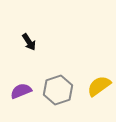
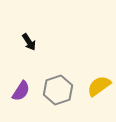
purple semicircle: rotated 145 degrees clockwise
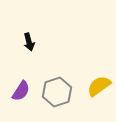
black arrow: rotated 18 degrees clockwise
gray hexagon: moved 1 px left, 2 px down
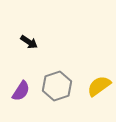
black arrow: rotated 42 degrees counterclockwise
gray hexagon: moved 6 px up
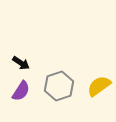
black arrow: moved 8 px left, 21 px down
gray hexagon: moved 2 px right
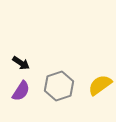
yellow semicircle: moved 1 px right, 1 px up
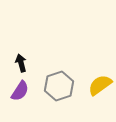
black arrow: rotated 138 degrees counterclockwise
purple semicircle: moved 1 px left
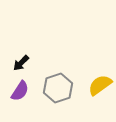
black arrow: rotated 120 degrees counterclockwise
gray hexagon: moved 1 px left, 2 px down
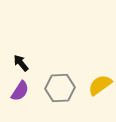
black arrow: rotated 96 degrees clockwise
gray hexagon: moved 2 px right; rotated 16 degrees clockwise
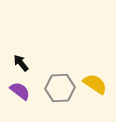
yellow semicircle: moved 5 px left, 1 px up; rotated 70 degrees clockwise
purple semicircle: rotated 85 degrees counterclockwise
